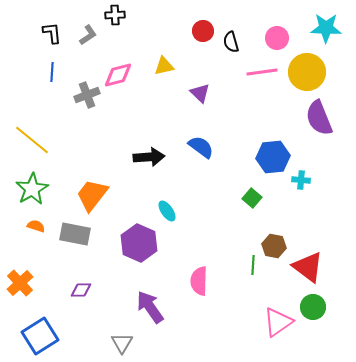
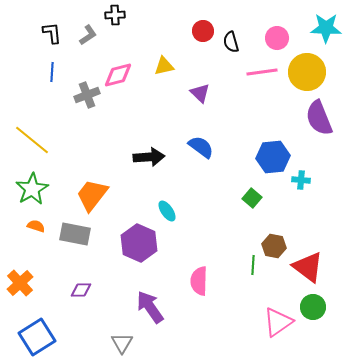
blue square: moved 3 px left, 1 px down
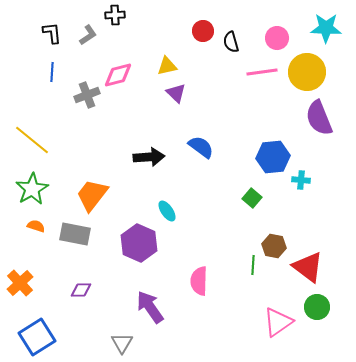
yellow triangle: moved 3 px right
purple triangle: moved 24 px left
green circle: moved 4 px right
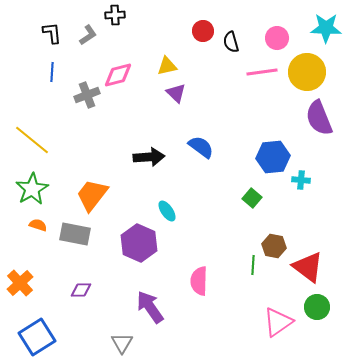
orange semicircle: moved 2 px right, 1 px up
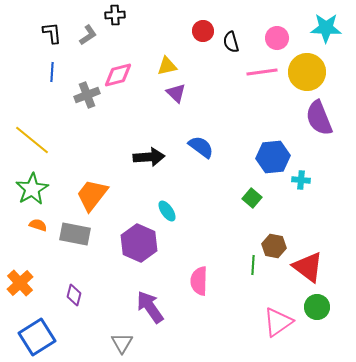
purple diamond: moved 7 px left, 5 px down; rotated 75 degrees counterclockwise
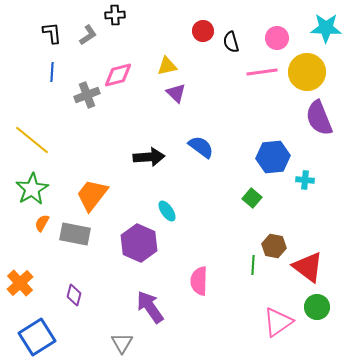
cyan cross: moved 4 px right
orange semicircle: moved 4 px right, 2 px up; rotated 78 degrees counterclockwise
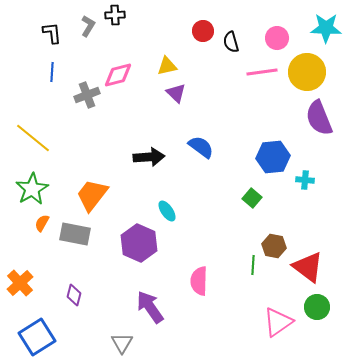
gray L-shape: moved 9 px up; rotated 25 degrees counterclockwise
yellow line: moved 1 px right, 2 px up
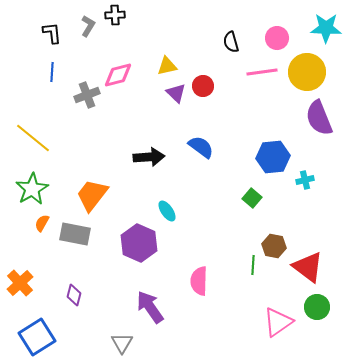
red circle: moved 55 px down
cyan cross: rotated 18 degrees counterclockwise
